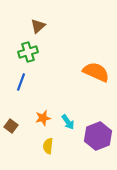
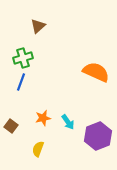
green cross: moved 5 px left, 6 px down
yellow semicircle: moved 10 px left, 3 px down; rotated 14 degrees clockwise
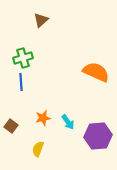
brown triangle: moved 3 px right, 6 px up
blue line: rotated 24 degrees counterclockwise
purple hexagon: rotated 16 degrees clockwise
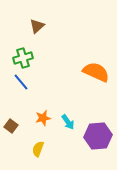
brown triangle: moved 4 px left, 6 px down
blue line: rotated 36 degrees counterclockwise
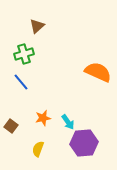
green cross: moved 1 px right, 4 px up
orange semicircle: moved 2 px right
purple hexagon: moved 14 px left, 7 px down
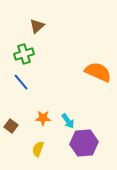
orange star: rotated 14 degrees clockwise
cyan arrow: moved 1 px up
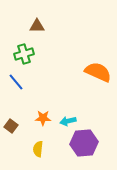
brown triangle: rotated 42 degrees clockwise
blue line: moved 5 px left
cyan arrow: rotated 112 degrees clockwise
yellow semicircle: rotated 14 degrees counterclockwise
